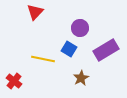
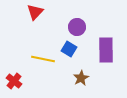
purple circle: moved 3 px left, 1 px up
purple rectangle: rotated 60 degrees counterclockwise
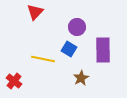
purple rectangle: moved 3 px left
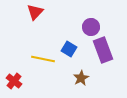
purple circle: moved 14 px right
purple rectangle: rotated 20 degrees counterclockwise
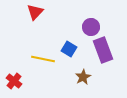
brown star: moved 2 px right, 1 px up
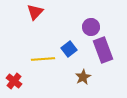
blue square: rotated 21 degrees clockwise
yellow line: rotated 15 degrees counterclockwise
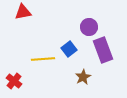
red triangle: moved 12 px left; rotated 36 degrees clockwise
purple circle: moved 2 px left
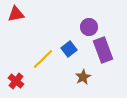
red triangle: moved 7 px left, 2 px down
yellow line: rotated 40 degrees counterclockwise
red cross: moved 2 px right
